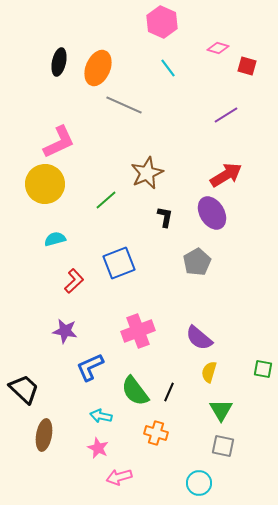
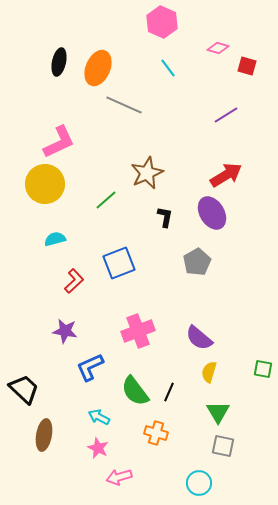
green triangle: moved 3 px left, 2 px down
cyan arrow: moved 2 px left, 1 px down; rotated 15 degrees clockwise
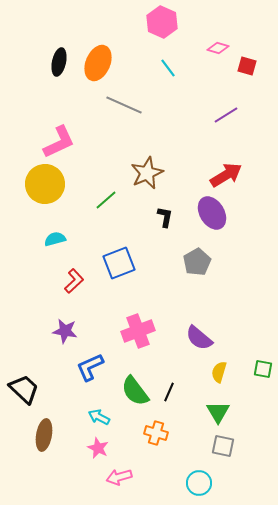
orange ellipse: moved 5 px up
yellow semicircle: moved 10 px right
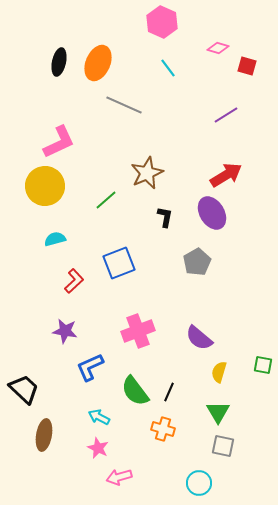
yellow circle: moved 2 px down
green square: moved 4 px up
orange cross: moved 7 px right, 4 px up
